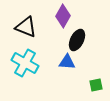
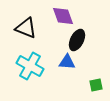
purple diamond: rotated 50 degrees counterclockwise
black triangle: moved 1 px down
cyan cross: moved 5 px right, 3 px down
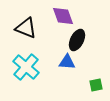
cyan cross: moved 4 px left, 1 px down; rotated 12 degrees clockwise
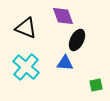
blue triangle: moved 2 px left, 1 px down
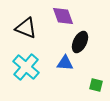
black ellipse: moved 3 px right, 2 px down
green square: rotated 24 degrees clockwise
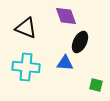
purple diamond: moved 3 px right
cyan cross: rotated 36 degrees counterclockwise
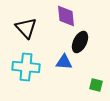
purple diamond: rotated 15 degrees clockwise
black triangle: rotated 25 degrees clockwise
blue triangle: moved 1 px left, 1 px up
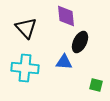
cyan cross: moved 1 px left, 1 px down
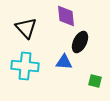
cyan cross: moved 2 px up
green square: moved 1 px left, 4 px up
